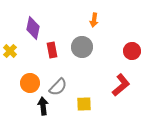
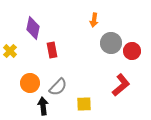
gray circle: moved 29 px right, 4 px up
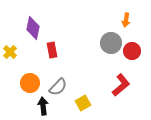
orange arrow: moved 32 px right
yellow cross: moved 1 px down
yellow square: moved 1 px left, 1 px up; rotated 28 degrees counterclockwise
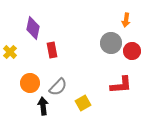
red L-shape: rotated 35 degrees clockwise
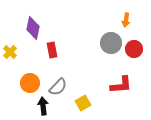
red circle: moved 2 px right, 2 px up
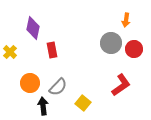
red L-shape: rotated 30 degrees counterclockwise
yellow square: rotated 21 degrees counterclockwise
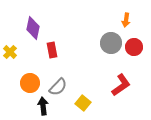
red circle: moved 2 px up
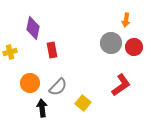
yellow cross: rotated 32 degrees clockwise
black arrow: moved 1 px left, 2 px down
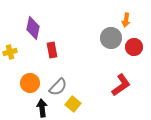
gray circle: moved 5 px up
yellow square: moved 10 px left, 1 px down
